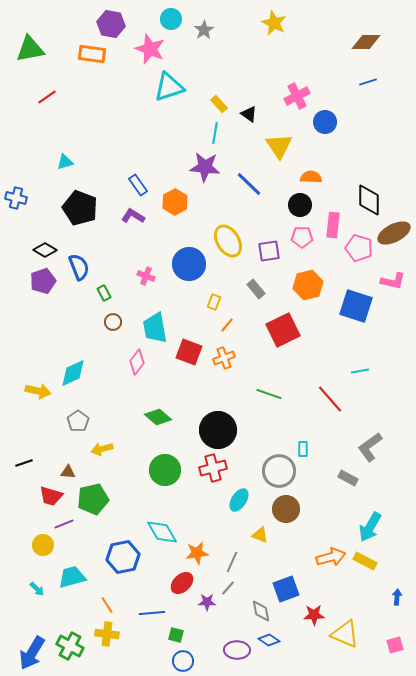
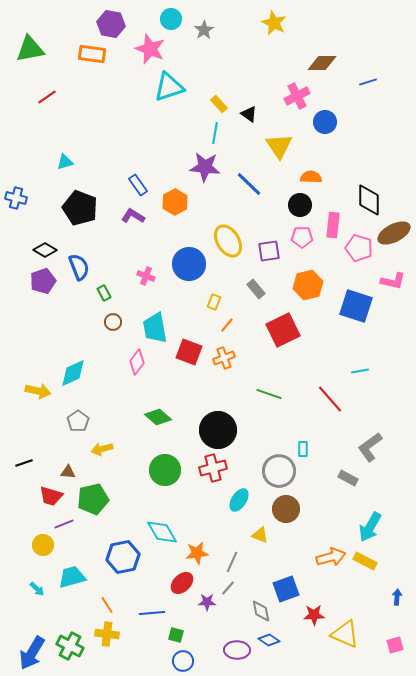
brown diamond at (366, 42): moved 44 px left, 21 px down
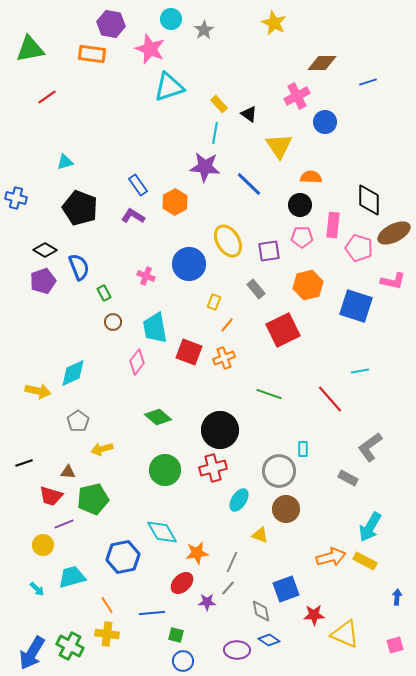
black circle at (218, 430): moved 2 px right
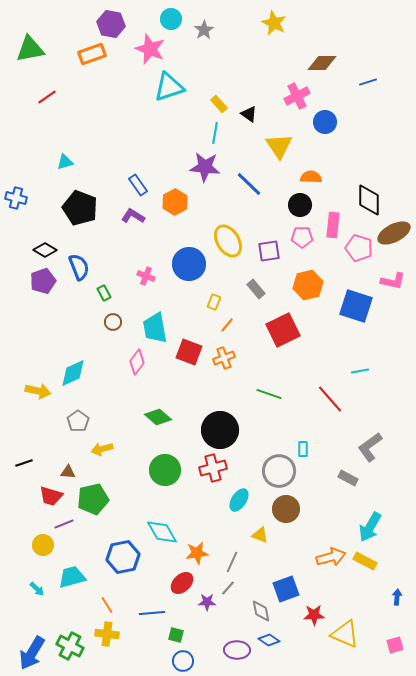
orange rectangle at (92, 54): rotated 28 degrees counterclockwise
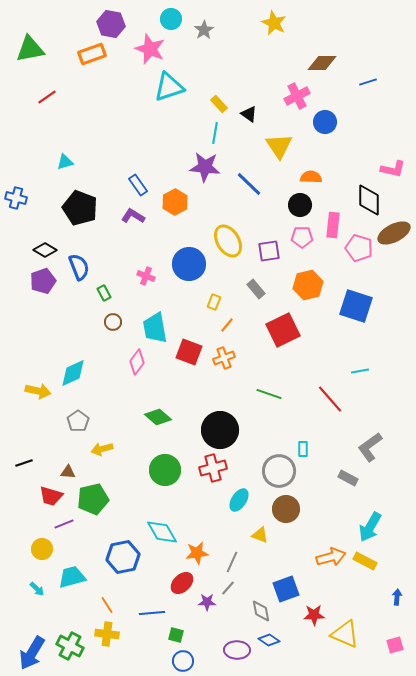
pink L-shape at (393, 281): moved 112 px up
yellow circle at (43, 545): moved 1 px left, 4 px down
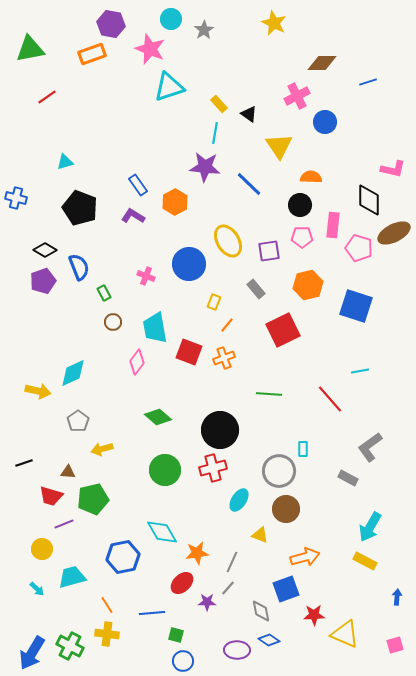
green line at (269, 394): rotated 15 degrees counterclockwise
orange arrow at (331, 557): moved 26 px left
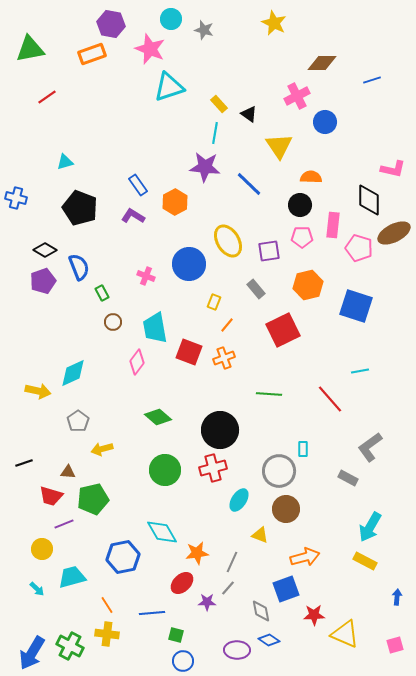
gray star at (204, 30): rotated 24 degrees counterclockwise
blue line at (368, 82): moved 4 px right, 2 px up
green rectangle at (104, 293): moved 2 px left
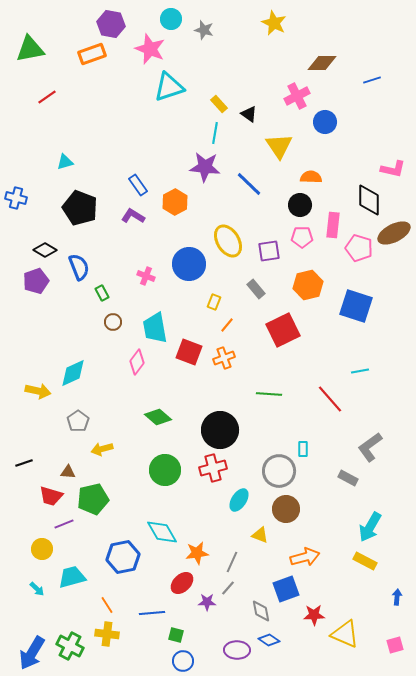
purple pentagon at (43, 281): moved 7 px left
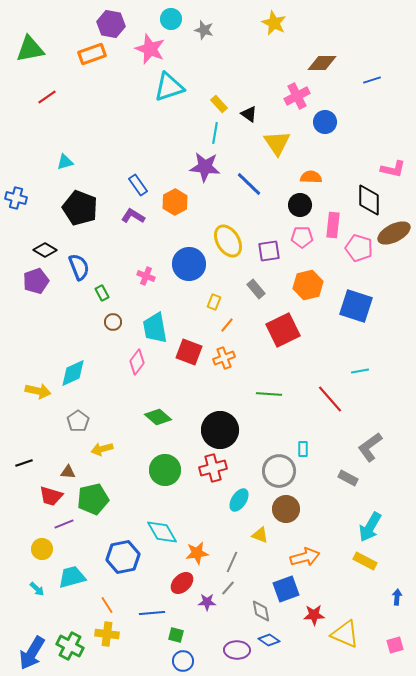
yellow triangle at (279, 146): moved 2 px left, 3 px up
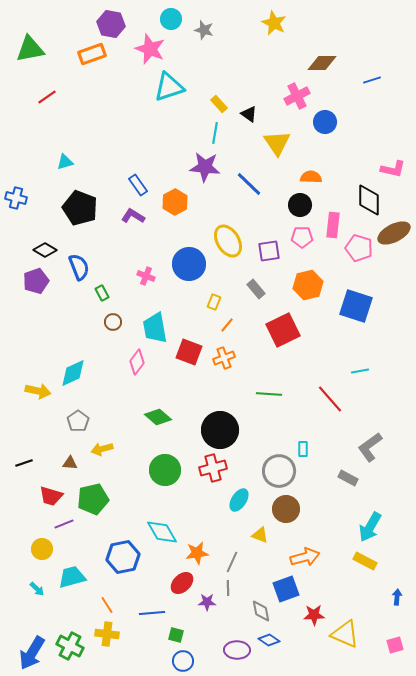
brown triangle at (68, 472): moved 2 px right, 9 px up
gray line at (228, 588): rotated 42 degrees counterclockwise
